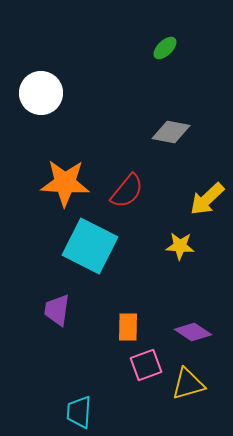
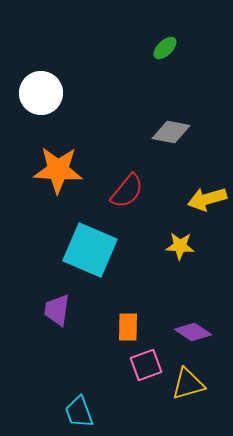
orange star: moved 7 px left, 13 px up
yellow arrow: rotated 27 degrees clockwise
cyan square: moved 4 px down; rotated 4 degrees counterclockwise
cyan trapezoid: rotated 24 degrees counterclockwise
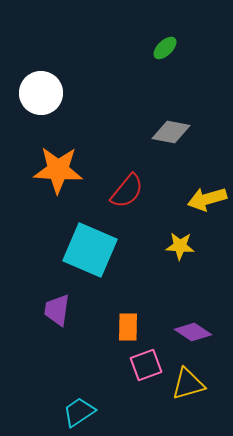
cyan trapezoid: rotated 76 degrees clockwise
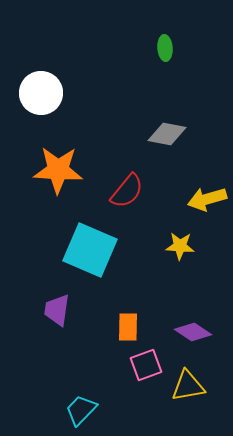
green ellipse: rotated 50 degrees counterclockwise
gray diamond: moved 4 px left, 2 px down
yellow triangle: moved 2 px down; rotated 6 degrees clockwise
cyan trapezoid: moved 2 px right, 2 px up; rotated 12 degrees counterclockwise
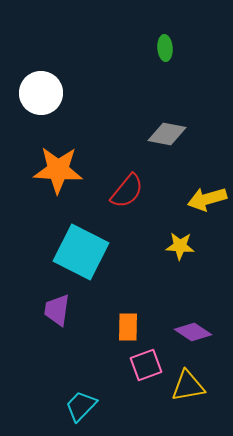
cyan square: moved 9 px left, 2 px down; rotated 4 degrees clockwise
cyan trapezoid: moved 4 px up
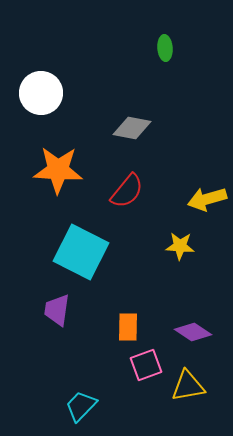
gray diamond: moved 35 px left, 6 px up
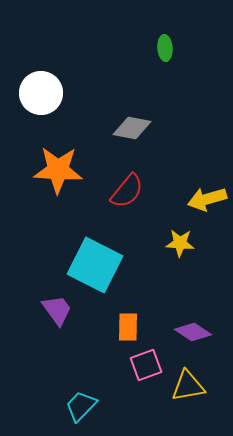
yellow star: moved 3 px up
cyan square: moved 14 px right, 13 px down
purple trapezoid: rotated 136 degrees clockwise
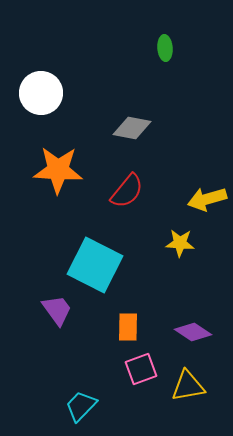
pink square: moved 5 px left, 4 px down
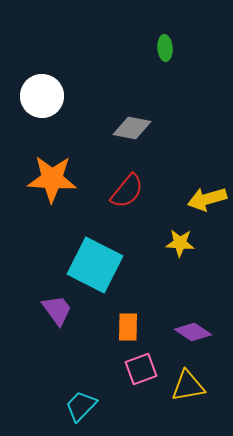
white circle: moved 1 px right, 3 px down
orange star: moved 6 px left, 9 px down
